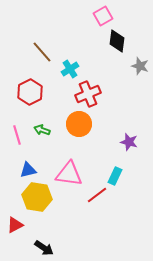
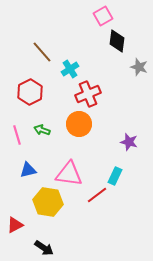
gray star: moved 1 px left, 1 px down
yellow hexagon: moved 11 px right, 5 px down
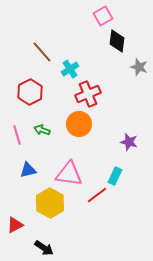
yellow hexagon: moved 2 px right, 1 px down; rotated 20 degrees clockwise
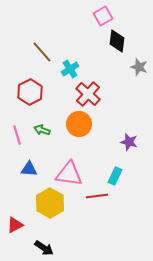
red cross: rotated 25 degrees counterclockwise
blue triangle: moved 1 px right, 1 px up; rotated 18 degrees clockwise
red line: moved 1 px down; rotated 30 degrees clockwise
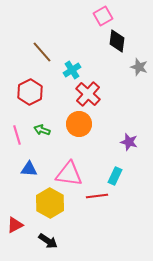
cyan cross: moved 2 px right, 1 px down
black arrow: moved 4 px right, 7 px up
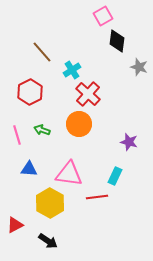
red line: moved 1 px down
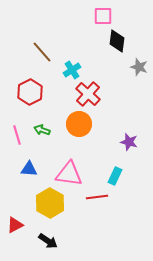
pink square: rotated 30 degrees clockwise
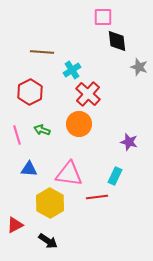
pink square: moved 1 px down
black diamond: rotated 15 degrees counterclockwise
brown line: rotated 45 degrees counterclockwise
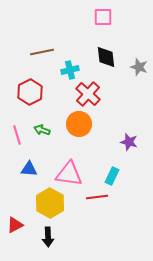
black diamond: moved 11 px left, 16 px down
brown line: rotated 15 degrees counterclockwise
cyan cross: moved 2 px left; rotated 18 degrees clockwise
cyan rectangle: moved 3 px left
black arrow: moved 4 px up; rotated 54 degrees clockwise
